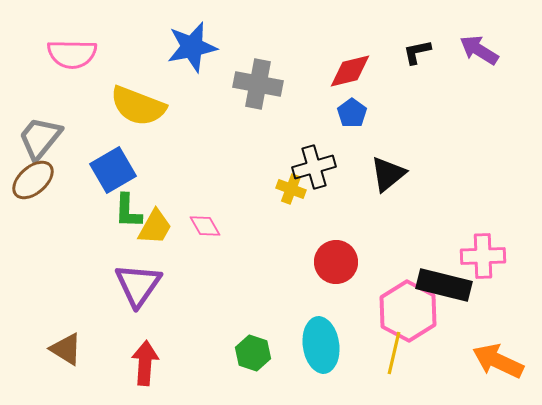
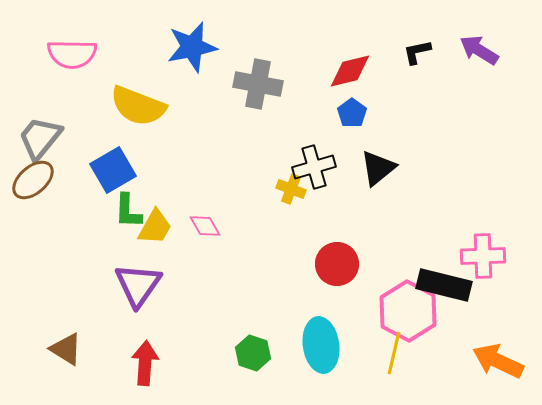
black triangle: moved 10 px left, 6 px up
red circle: moved 1 px right, 2 px down
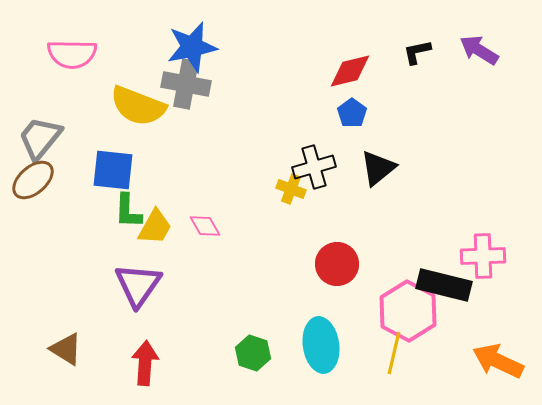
gray cross: moved 72 px left
blue square: rotated 36 degrees clockwise
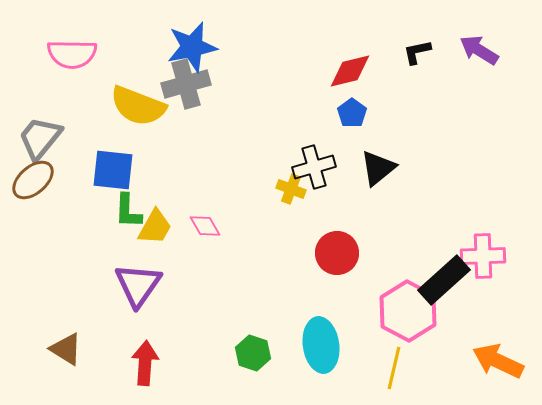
gray cross: rotated 27 degrees counterclockwise
red circle: moved 11 px up
black rectangle: moved 5 px up; rotated 56 degrees counterclockwise
yellow line: moved 15 px down
